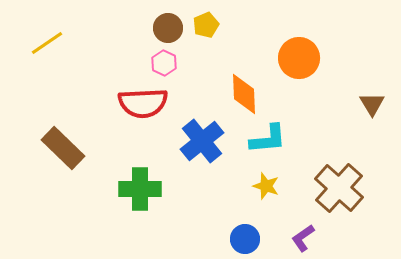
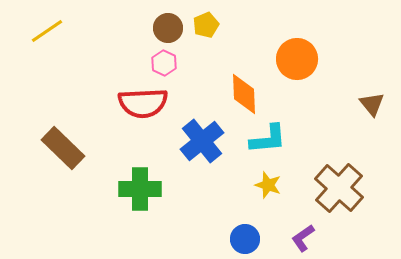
yellow line: moved 12 px up
orange circle: moved 2 px left, 1 px down
brown triangle: rotated 8 degrees counterclockwise
yellow star: moved 2 px right, 1 px up
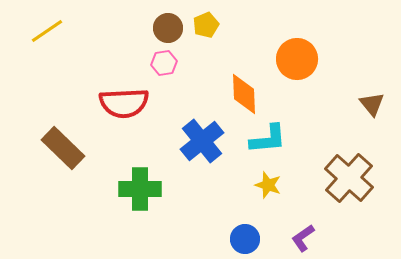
pink hexagon: rotated 25 degrees clockwise
red semicircle: moved 19 px left
brown cross: moved 10 px right, 10 px up
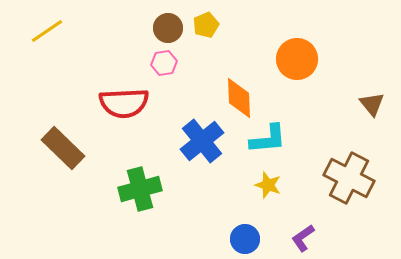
orange diamond: moved 5 px left, 4 px down
brown cross: rotated 15 degrees counterclockwise
green cross: rotated 15 degrees counterclockwise
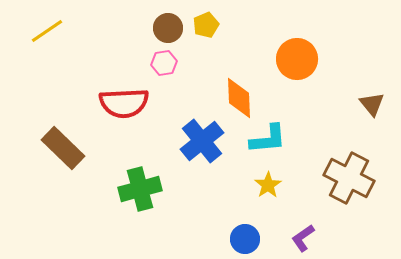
yellow star: rotated 20 degrees clockwise
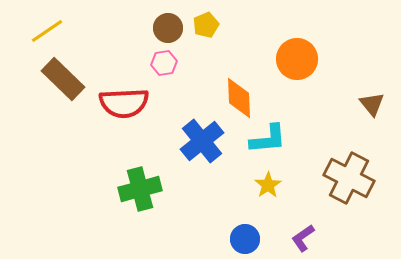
brown rectangle: moved 69 px up
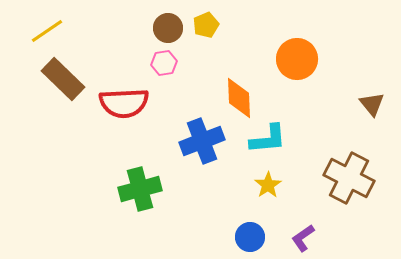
blue cross: rotated 18 degrees clockwise
blue circle: moved 5 px right, 2 px up
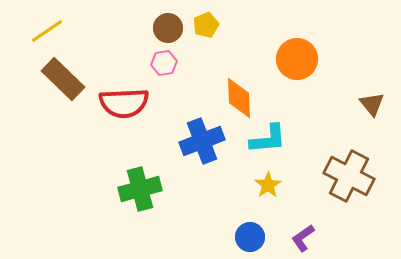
brown cross: moved 2 px up
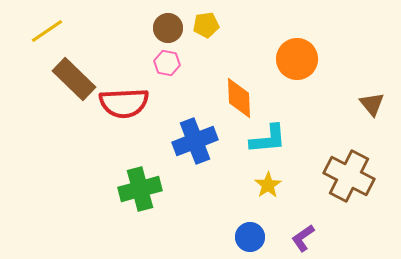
yellow pentagon: rotated 15 degrees clockwise
pink hexagon: moved 3 px right; rotated 20 degrees clockwise
brown rectangle: moved 11 px right
blue cross: moved 7 px left
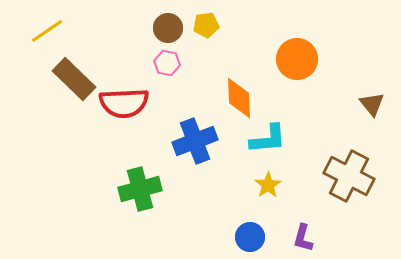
purple L-shape: rotated 40 degrees counterclockwise
